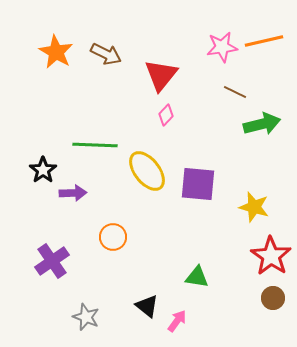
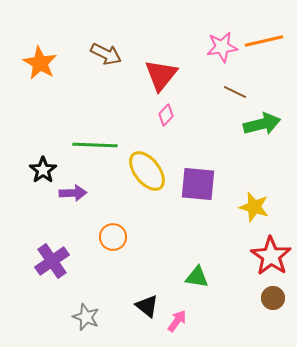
orange star: moved 16 px left, 11 px down
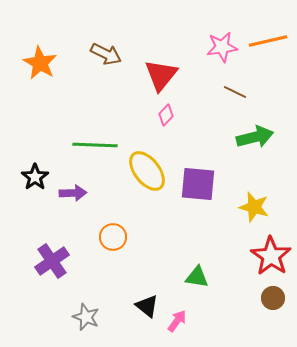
orange line: moved 4 px right
green arrow: moved 7 px left, 13 px down
black star: moved 8 px left, 7 px down
